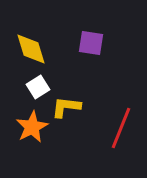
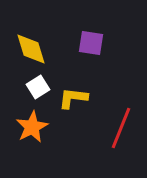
yellow L-shape: moved 7 px right, 9 px up
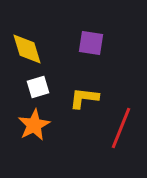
yellow diamond: moved 4 px left
white square: rotated 15 degrees clockwise
yellow L-shape: moved 11 px right
orange star: moved 2 px right, 2 px up
